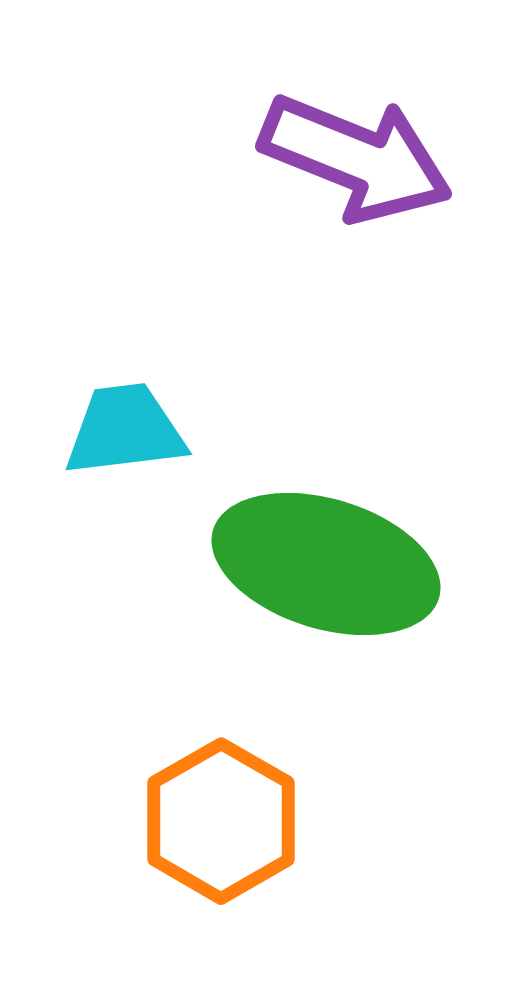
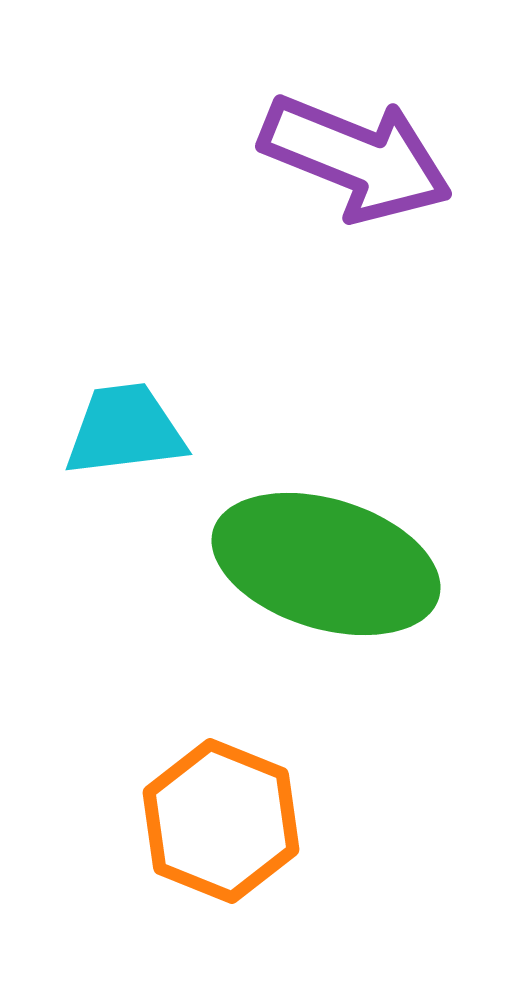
orange hexagon: rotated 8 degrees counterclockwise
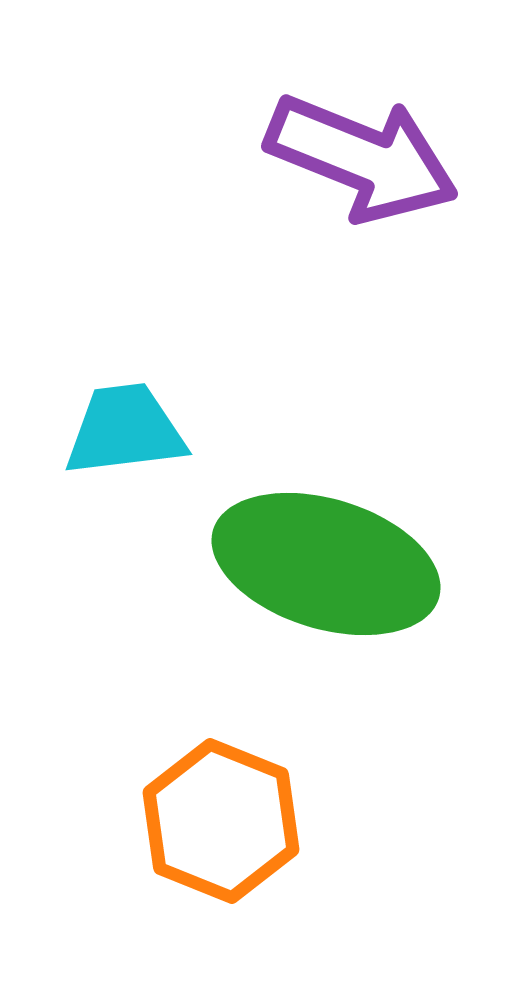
purple arrow: moved 6 px right
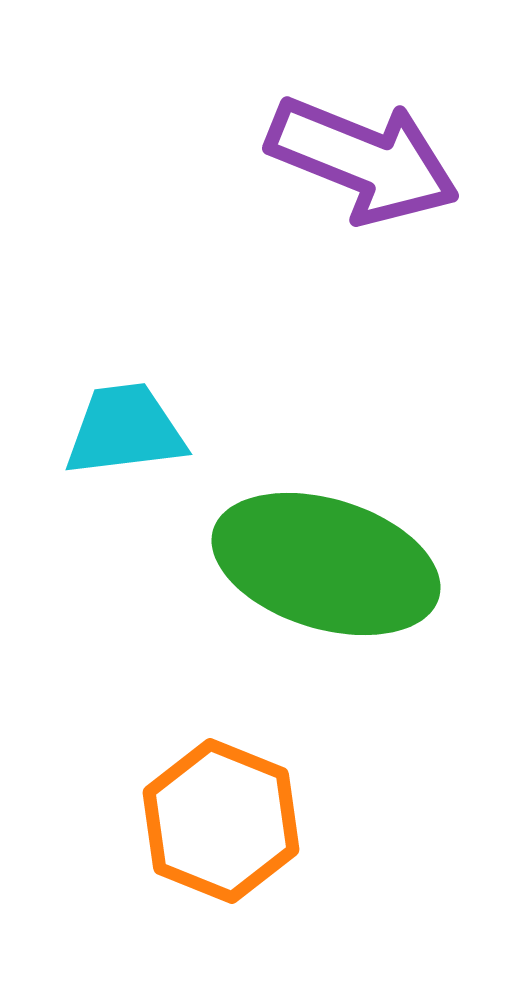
purple arrow: moved 1 px right, 2 px down
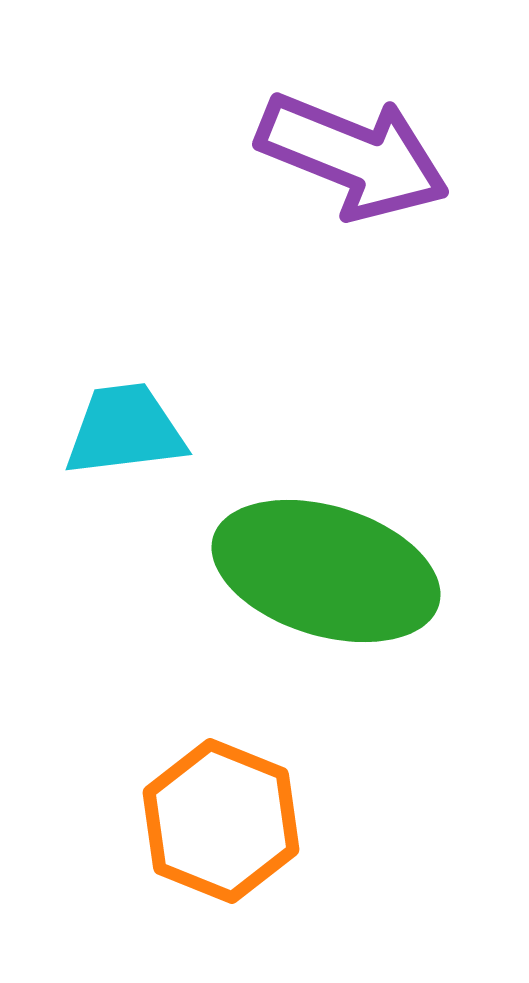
purple arrow: moved 10 px left, 4 px up
green ellipse: moved 7 px down
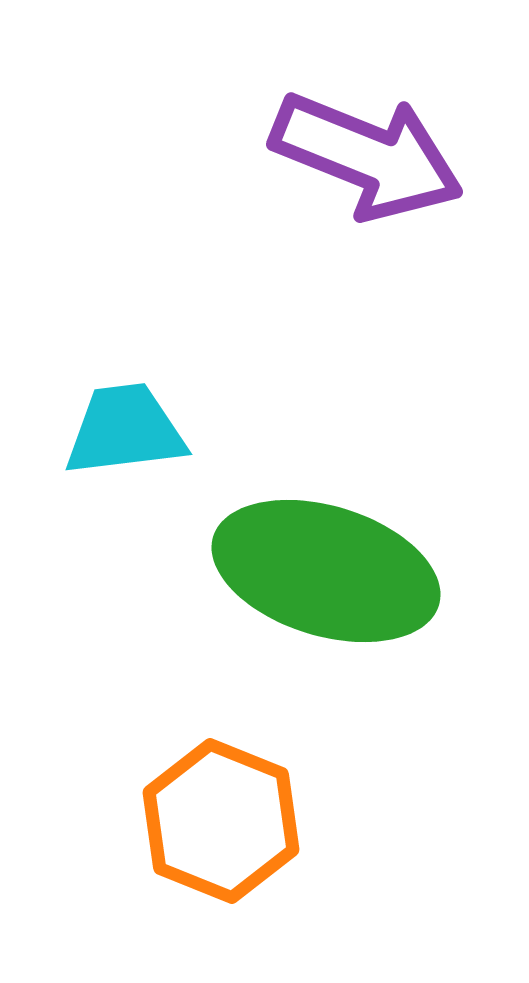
purple arrow: moved 14 px right
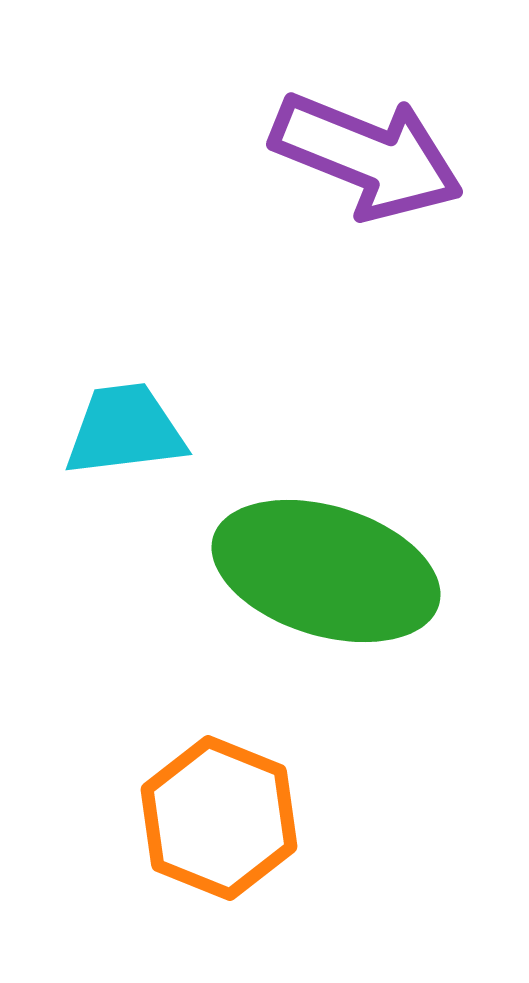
orange hexagon: moved 2 px left, 3 px up
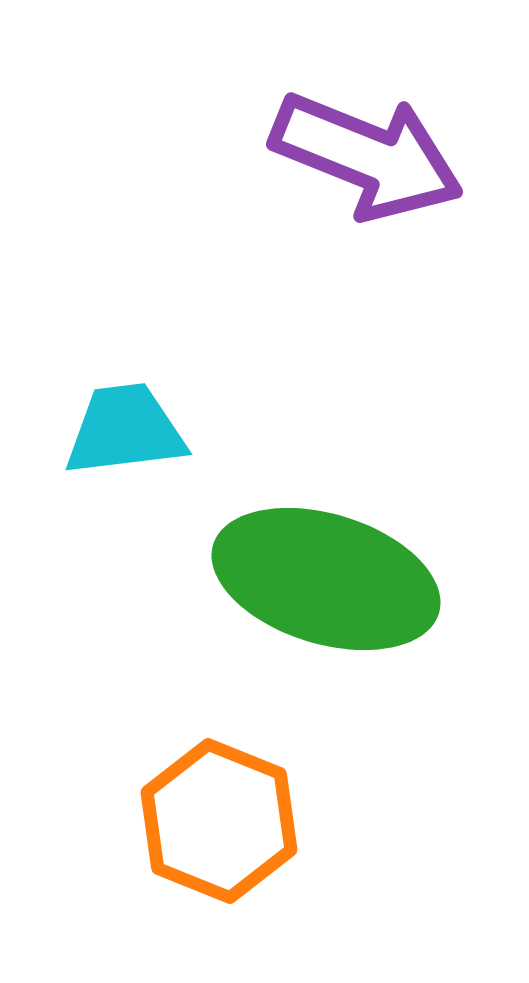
green ellipse: moved 8 px down
orange hexagon: moved 3 px down
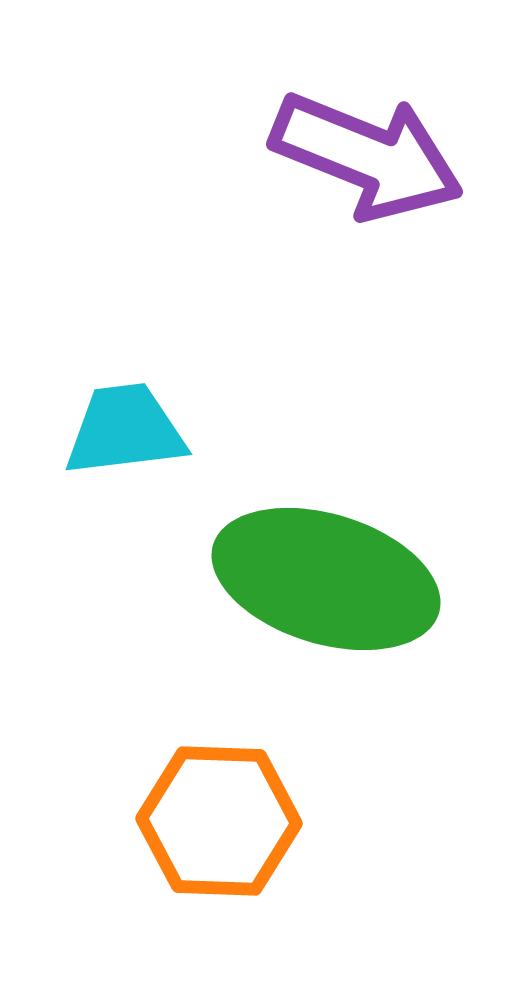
orange hexagon: rotated 20 degrees counterclockwise
